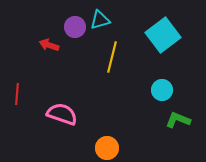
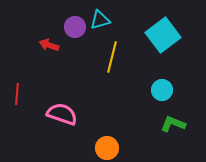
green L-shape: moved 5 px left, 4 px down
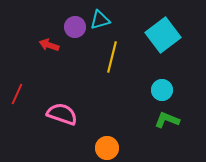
red line: rotated 20 degrees clockwise
green L-shape: moved 6 px left, 4 px up
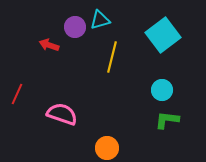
green L-shape: rotated 15 degrees counterclockwise
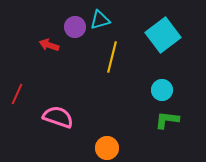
pink semicircle: moved 4 px left, 3 px down
